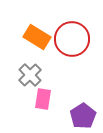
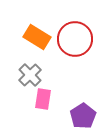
red circle: moved 3 px right
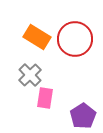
pink rectangle: moved 2 px right, 1 px up
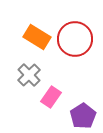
gray cross: moved 1 px left
pink rectangle: moved 6 px right, 1 px up; rotated 25 degrees clockwise
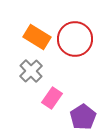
gray cross: moved 2 px right, 4 px up
pink rectangle: moved 1 px right, 1 px down
purple pentagon: moved 1 px down
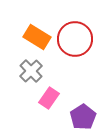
pink rectangle: moved 3 px left
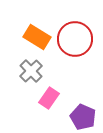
purple pentagon: rotated 15 degrees counterclockwise
